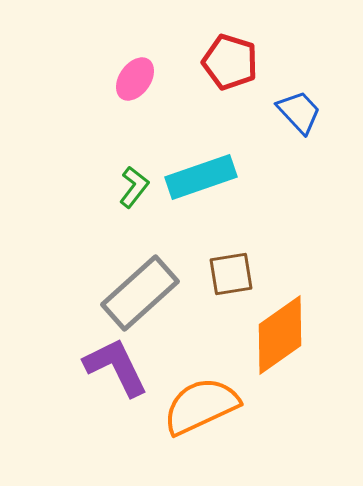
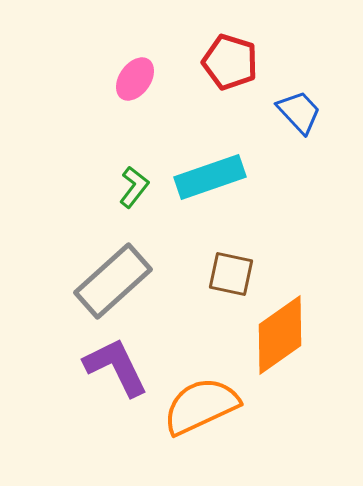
cyan rectangle: moved 9 px right
brown square: rotated 21 degrees clockwise
gray rectangle: moved 27 px left, 12 px up
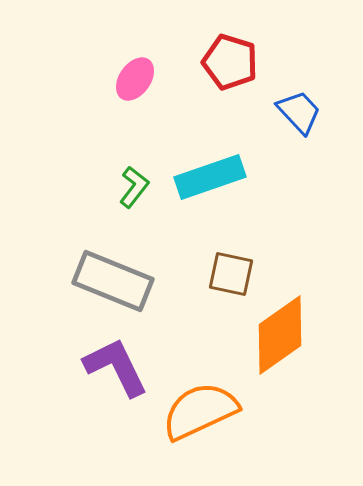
gray rectangle: rotated 64 degrees clockwise
orange semicircle: moved 1 px left, 5 px down
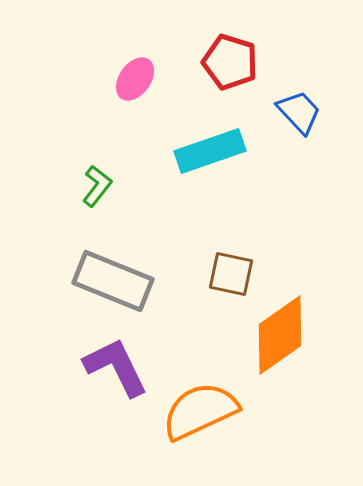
cyan rectangle: moved 26 px up
green L-shape: moved 37 px left, 1 px up
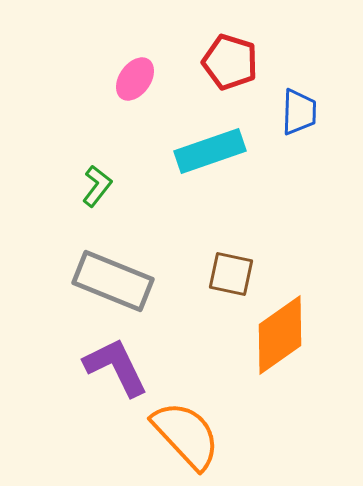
blue trapezoid: rotated 45 degrees clockwise
orange semicircle: moved 14 px left, 24 px down; rotated 72 degrees clockwise
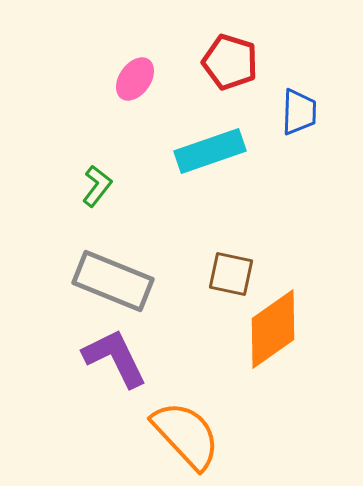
orange diamond: moved 7 px left, 6 px up
purple L-shape: moved 1 px left, 9 px up
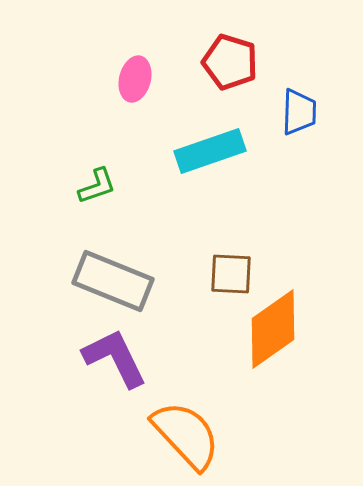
pink ellipse: rotated 21 degrees counterclockwise
green L-shape: rotated 33 degrees clockwise
brown square: rotated 9 degrees counterclockwise
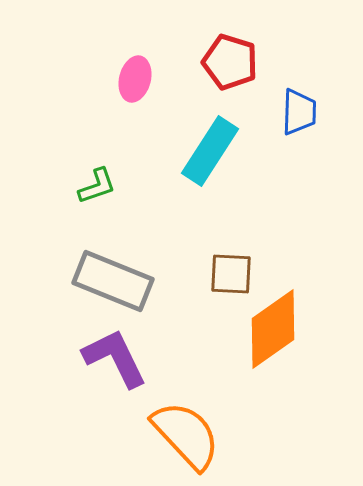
cyan rectangle: rotated 38 degrees counterclockwise
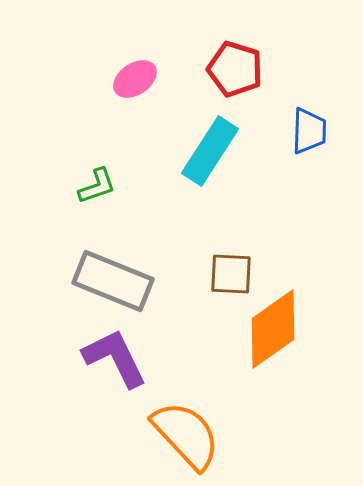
red pentagon: moved 5 px right, 7 px down
pink ellipse: rotated 42 degrees clockwise
blue trapezoid: moved 10 px right, 19 px down
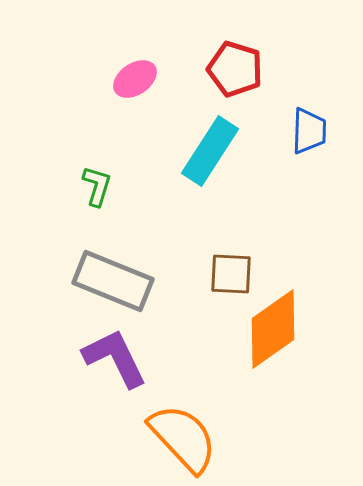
green L-shape: rotated 54 degrees counterclockwise
orange semicircle: moved 3 px left, 3 px down
